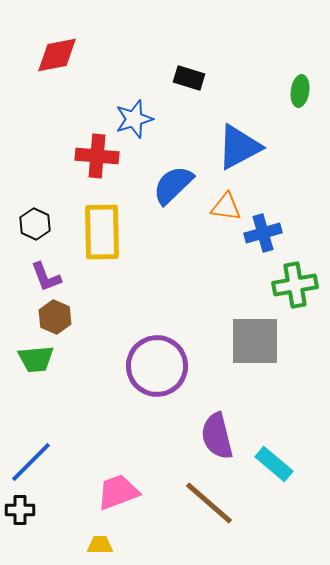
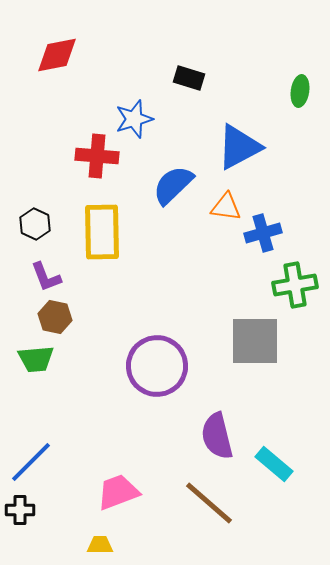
brown hexagon: rotated 12 degrees counterclockwise
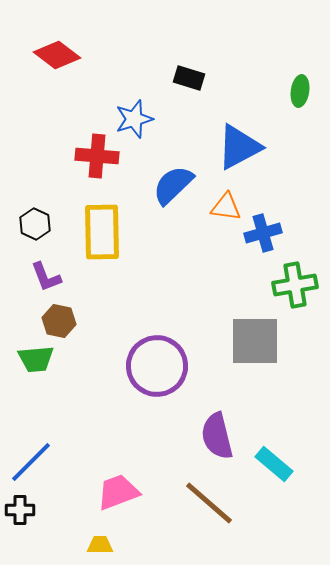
red diamond: rotated 48 degrees clockwise
brown hexagon: moved 4 px right, 4 px down
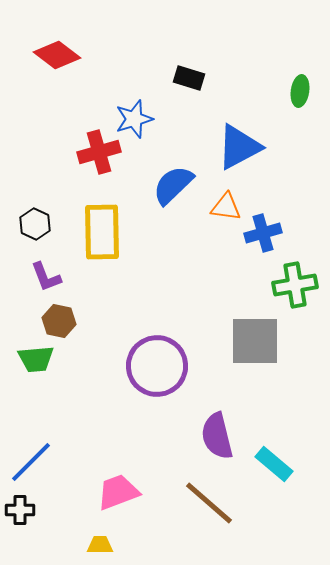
red cross: moved 2 px right, 4 px up; rotated 21 degrees counterclockwise
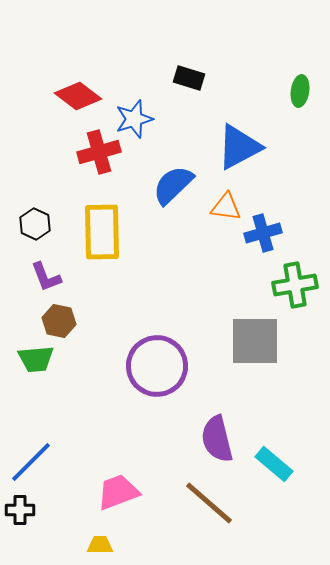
red diamond: moved 21 px right, 41 px down
purple semicircle: moved 3 px down
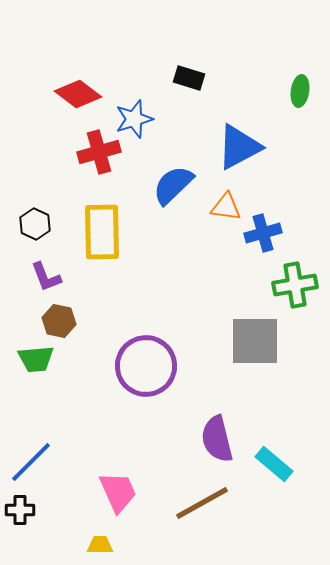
red diamond: moved 2 px up
purple circle: moved 11 px left
pink trapezoid: rotated 87 degrees clockwise
brown line: moved 7 px left; rotated 70 degrees counterclockwise
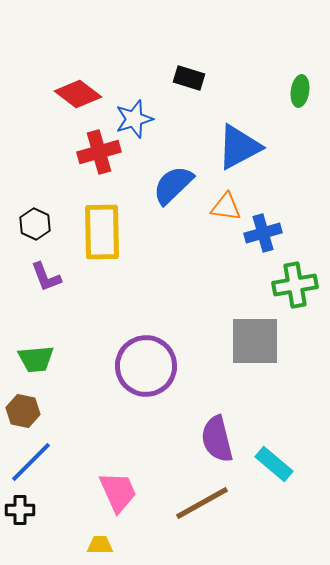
brown hexagon: moved 36 px left, 90 px down
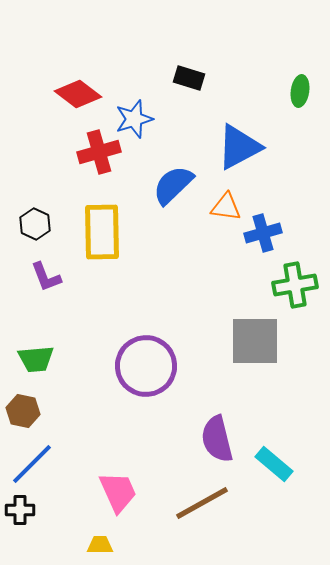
blue line: moved 1 px right, 2 px down
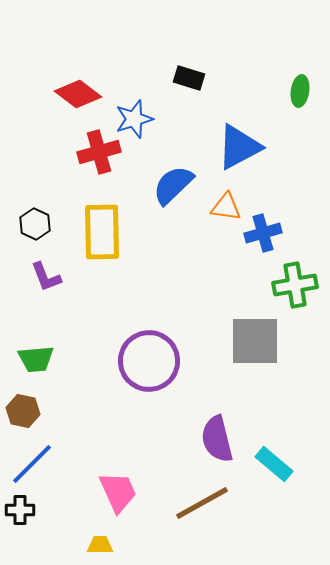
purple circle: moved 3 px right, 5 px up
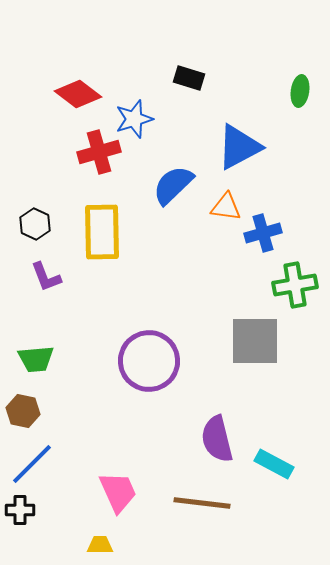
cyan rectangle: rotated 12 degrees counterclockwise
brown line: rotated 36 degrees clockwise
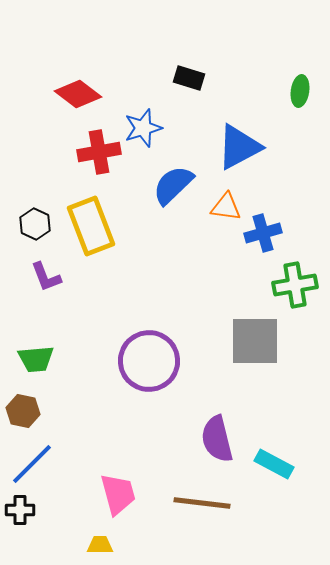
blue star: moved 9 px right, 9 px down
red cross: rotated 6 degrees clockwise
yellow rectangle: moved 11 px left, 6 px up; rotated 20 degrees counterclockwise
pink trapezoid: moved 2 px down; rotated 9 degrees clockwise
